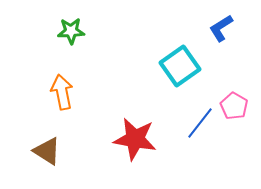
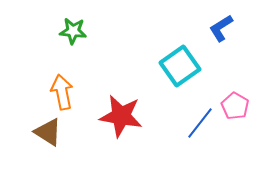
green star: moved 2 px right; rotated 8 degrees clockwise
pink pentagon: moved 1 px right
red star: moved 14 px left, 23 px up
brown triangle: moved 1 px right, 19 px up
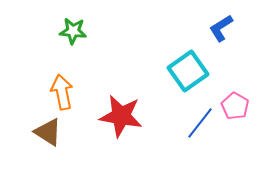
cyan square: moved 8 px right, 5 px down
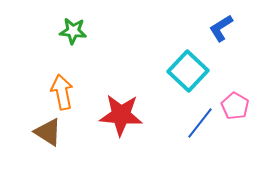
cyan square: rotated 12 degrees counterclockwise
red star: moved 1 px up; rotated 6 degrees counterclockwise
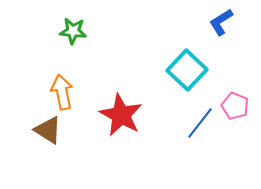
blue L-shape: moved 6 px up
cyan square: moved 1 px left, 1 px up
pink pentagon: rotated 8 degrees counterclockwise
red star: rotated 24 degrees clockwise
brown triangle: moved 2 px up
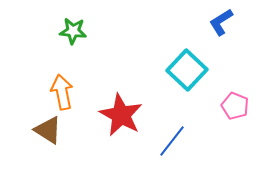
blue line: moved 28 px left, 18 px down
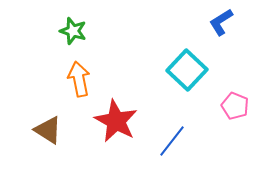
green star: rotated 12 degrees clockwise
orange arrow: moved 17 px right, 13 px up
red star: moved 5 px left, 6 px down
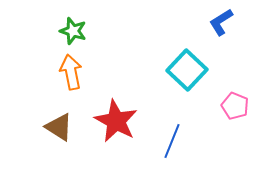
orange arrow: moved 8 px left, 7 px up
brown triangle: moved 11 px right, 3 px up
blue line: rotated 16 degrees counterclockwise
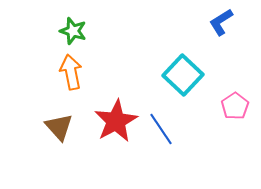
cyan square: moved 4 px left, 5 px down
pink pentagon: rotated 16 degrees clockwise
red star: rotated 15 degrees clockwise
brown triangle: rotated 16 degrees clockwise
blue line: moved 11 px left, 12 px up; rotated 56 degrees counterclockwise
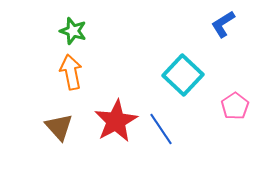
blue L-shape: moved 2 px right, 2 px down
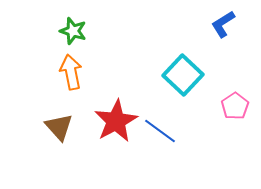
blue line: moved 1 px left, 2 px down; rotated 20 degrees counterclockwise
